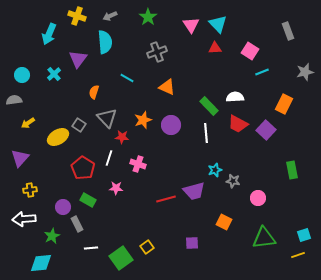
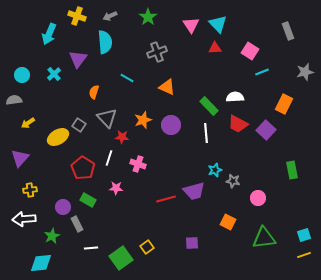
orange square at (224, 222): moved 4 px right
yellow line at (298, 255): moved 6 px right
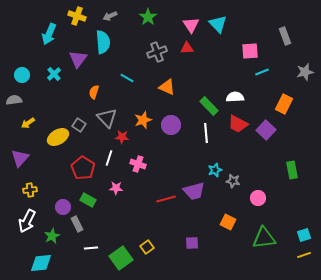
gray rectangle at (288, 31): moved 3 px left, 5 px down
cyan semicircle at (105, 42): moved 2 px left
red triangle at (215, 48): moved 28 px left
pink square at (250, 51): rotated 36 degrees counterclockwise
white arrow at (24, 219): moved 3 px right, 2 px down; rotated 60 degrees counterclockwise
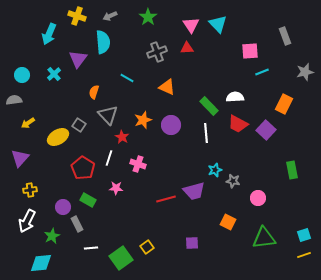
gray triangle at (107, 118): moved 1 px right, 3 px up
red star at (122, 137): rotated 24 degrees clockwise
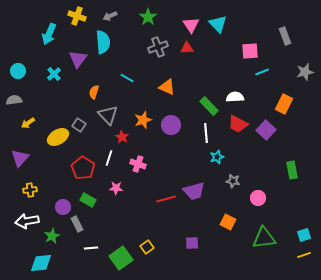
gray cross at (157, 52): moved 1 px right, 5 px up
cyan circle at (22, 75): moved 4 px left, 4 px up
cyan star at (215, 170): moved 2 px right, 13 px up
white arrow at (27, 221): rotated 55 degrees clockwise
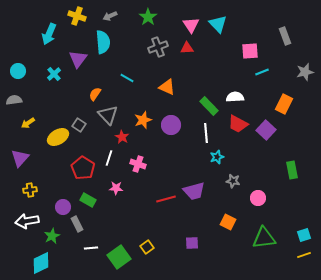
orange semicircle at (94, 92): moved 1 px right, 2 px down; rotated 16 degrees clockwise
green square at (121, 258): moved 2 px left, 1 px up
cyan diamond at (41, 263): rotated 20 degrees counterclockwise
